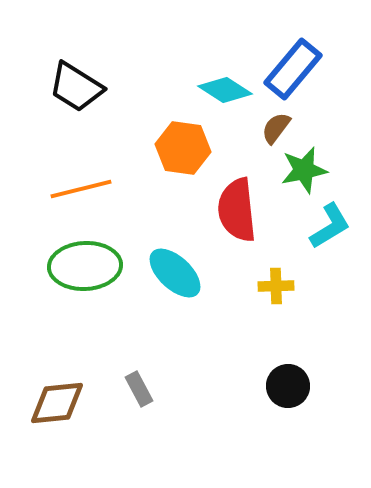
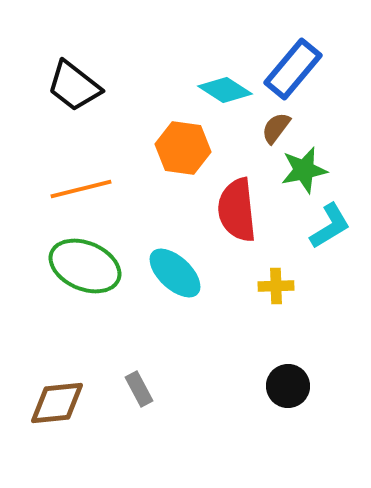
black trapezoid: moved 2 px left, 1 px up; rotated 6 degrees clockwise
green ellipse: rotated 26 degrees clockwise
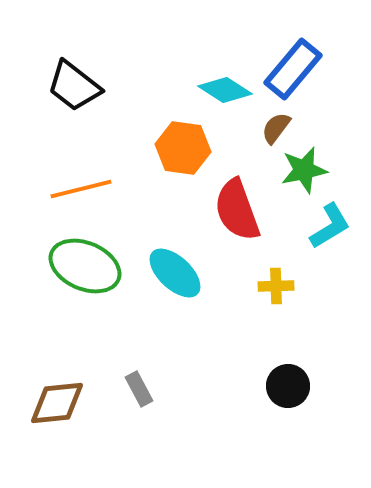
red semicircle: rotated 14 degrees counterclockwise
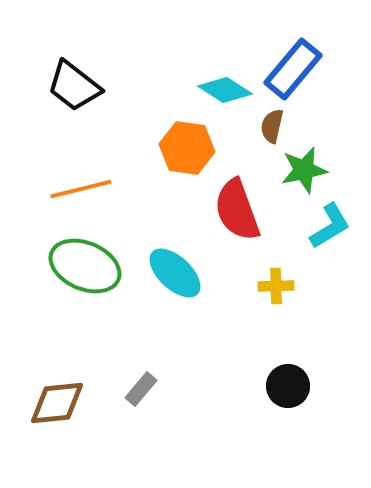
brown semicircle: moved 4 px left, 2 px up; rotated 24 degrees counterclockwise
orange hexagon: moved 4 px right
gray rectangle: moved 2 px right; rotated 68 degrees clockwise
